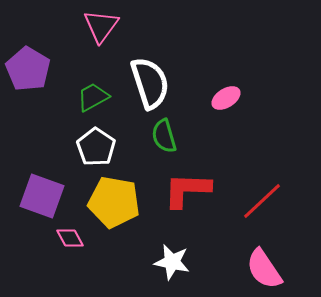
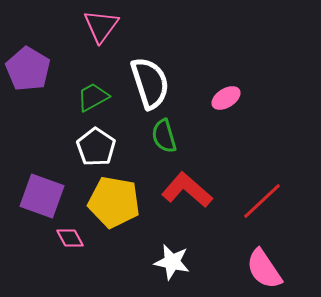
red L-shape: rotated 39 degrees clockwise
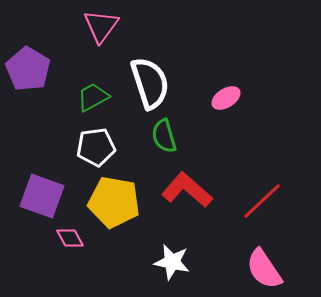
white pentagon: rotated 30 degrees clockwise
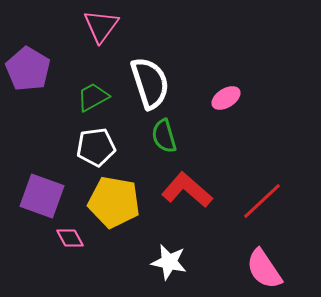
white star: moved 3 px left
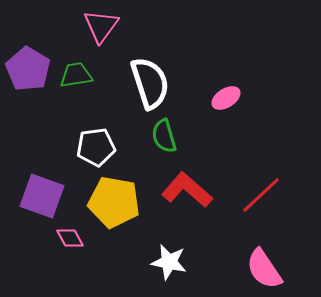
green trapezoid: moved 17 px left, 22 px up; rotated 20 degrees clockwise
red line: moved 1 px left, 6 px up
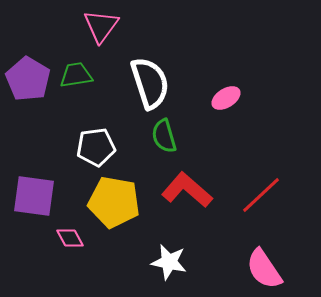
purple pentagon: moved 10 px down
purple square: moved 8 px left; rotated 12 degrees counterclockwise
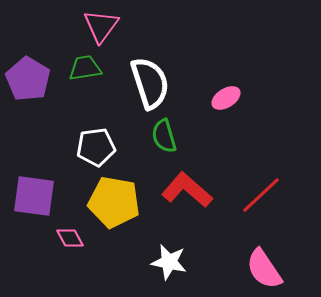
green trapezoid: moved 9 px right, 7 px up
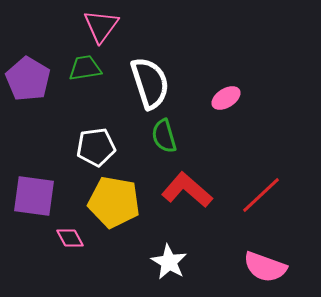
white star: rotated 18 degrees clockwise
pink semicircle: moved 1 px right, 2 px up; rotated 36 degrees counterclockwise
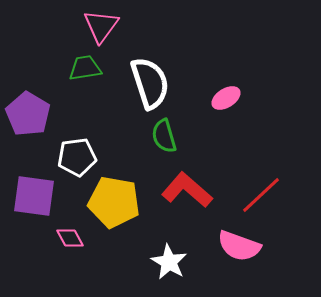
purple pentagon: moved 35 px down
white pentagon: moved 19 px left, 10 px down
pink semicircle: moved 26 px left, 21 px up
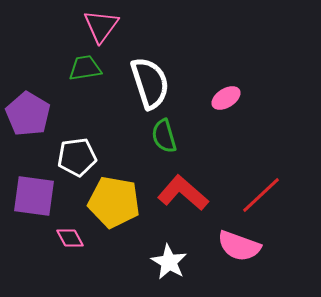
red L-shape: moved 4 px left, 3 px down
